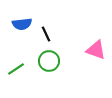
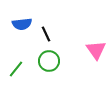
pink triangle: rotated 35 degrees clockwise
green line: rotated 18 degrees counterclockwise
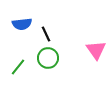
green circle: moved 1 px left, 3 px up
green line: moved 2 px right, 2 px up
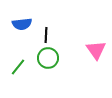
black line: moved 1 px down; rotated 28 degrees clockwise
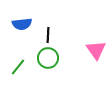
black line: moved 2 px right
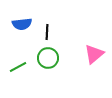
black line: moved 1 px left, 3 px up
pink triangle: moved 2 px left, 4 px down; rotated 25 degrees clockwise
green line: rotated 24 degrees clockwise
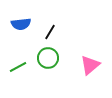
blue semicircle: moved 1 px left
black line: moved 3 px right; rotated 28 degrees clockwise
pink triangle: moved 4 px left, 11 px down
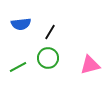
pink triangle: rotated 25 degrees clockwise
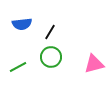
blue semicircle: moved 1 px right
green circle: moved 3 px right, 1 px up
pink triangle: moved 4 px right, 1 px up
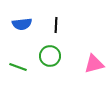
black line: moved 6 px right, 7 px up; rotated 28 degrees counterclockwise
green circle: moved 1 px left, 1 px up
green line: rotated 48 degrees clockwise
